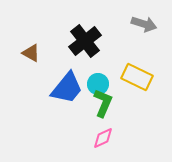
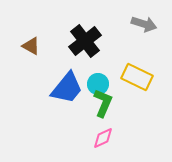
brown triangle: moved 7 px up
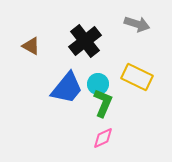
gray arrow: moved 7 px left
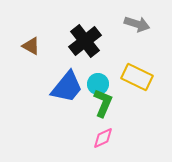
blue trapezoid: moved 1 px up
